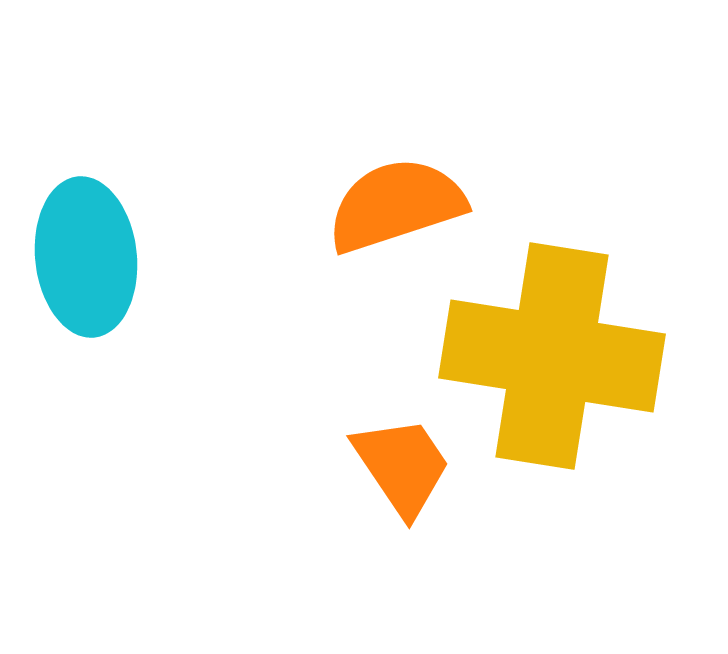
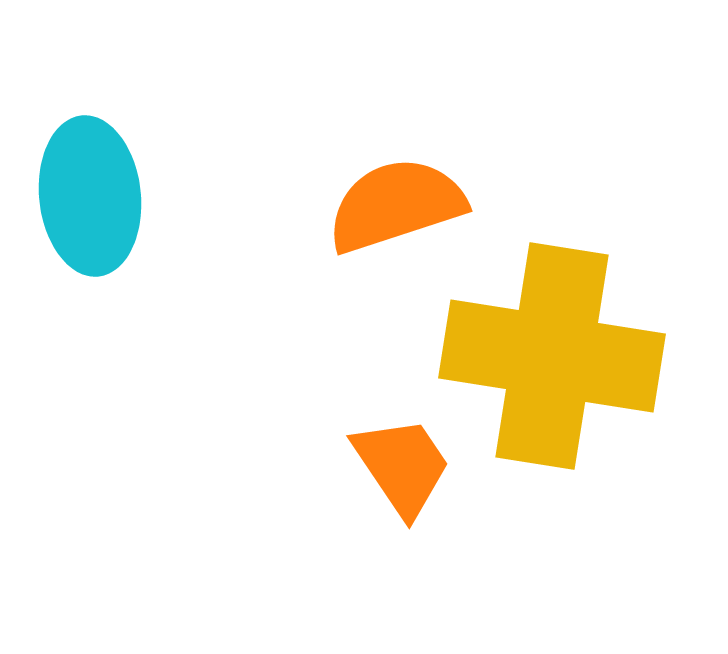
cyan ellipse: moved 4 px right, 61 px up
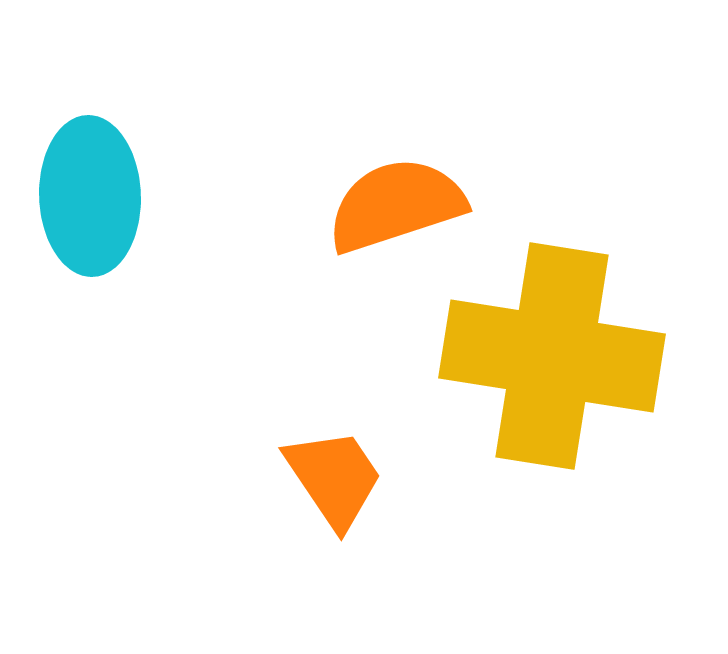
cyan ellipse: rotated 4 degrees clockwise
orange trapezoid: moved 68 px left, 12 px down
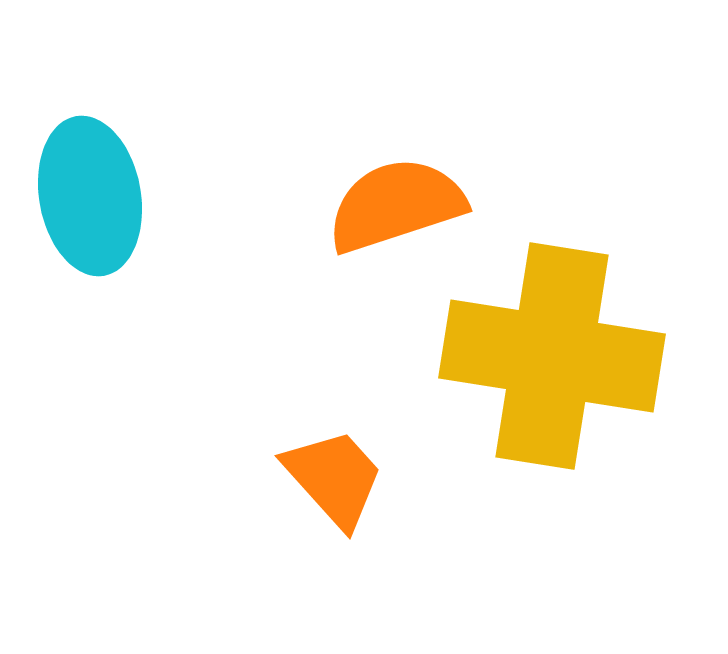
cyan ellipse: rotated 8 degrees counterclockwise
orange trapezoid: rotated 8 degrees counterclockwise
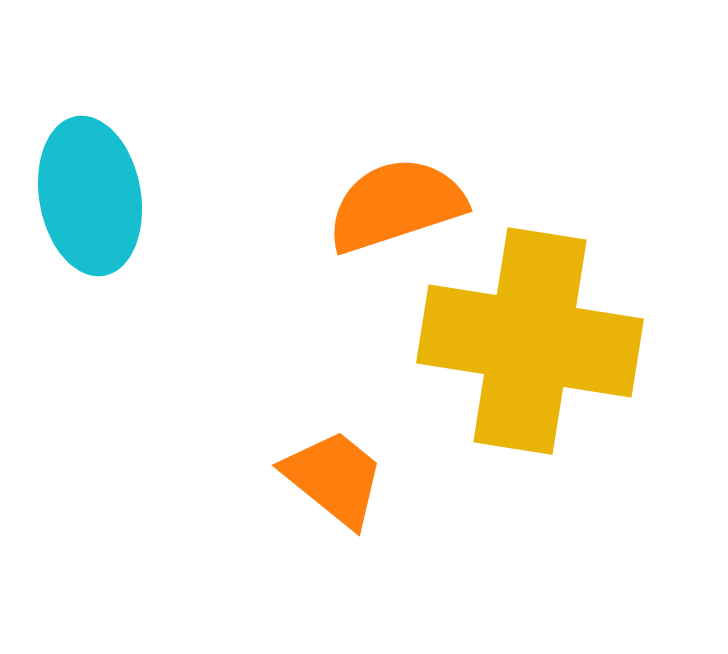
yellow cross: moved 22 px left, 15 px up
orange trapezoid: rotated 9 degrees counterclockwise
